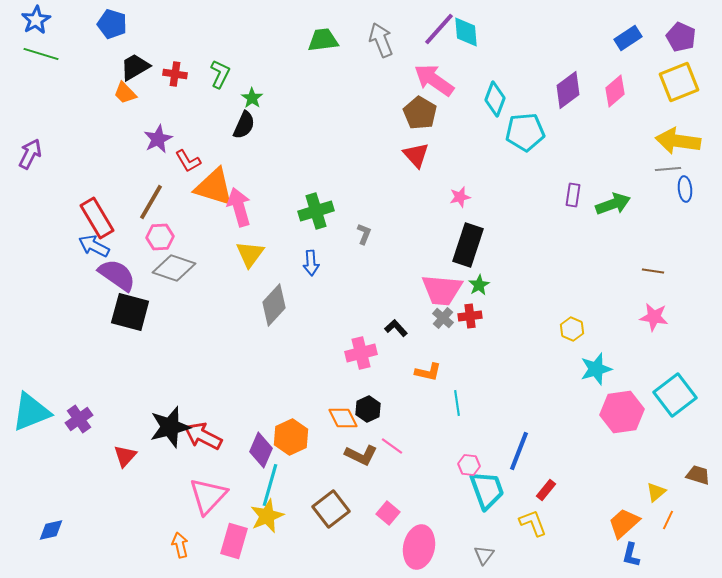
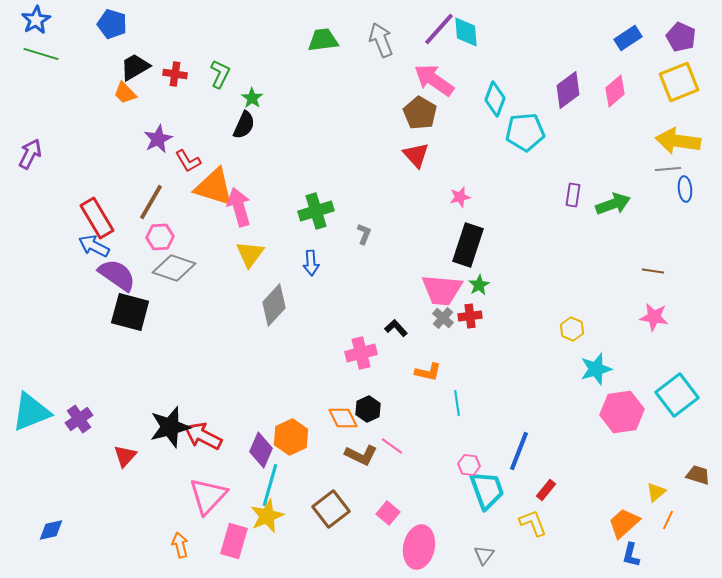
cyan square at (675, 395): moved 2 px right
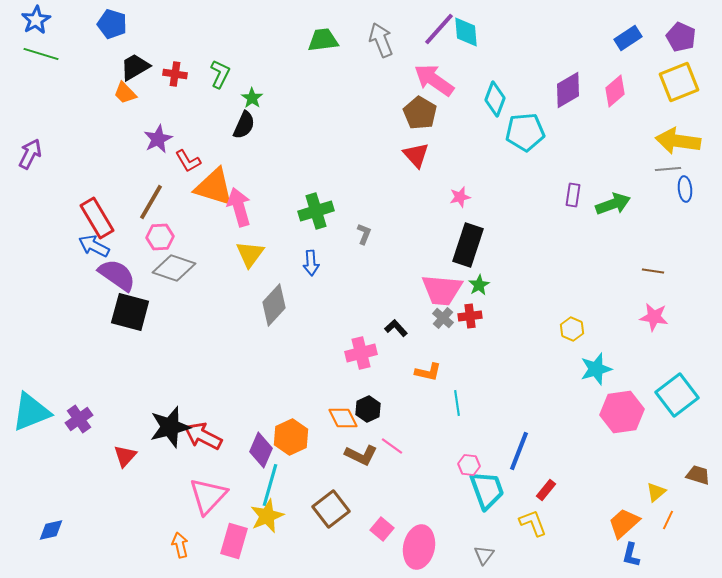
purple diamond at (568, 90): rotated 6 degrees clockwise
pink square at (388, 513): moved 6 px left, 16 px down
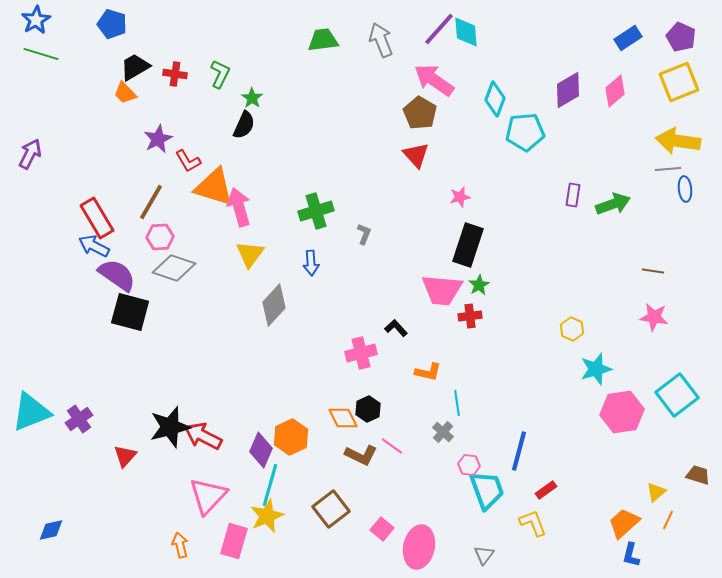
gray cross at (443, 318): moved 114 px down
blue line at (519, 451): rotated 6 degrees counterclockwise
red rectangle at (546, 490): rotated 15 degrees clockwise
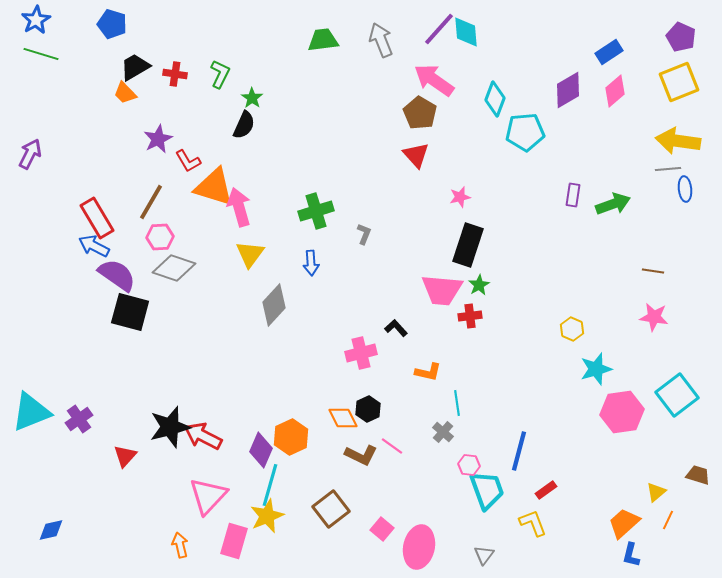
blue rectangle at (628, 38): moved 19 px left, 14 px down
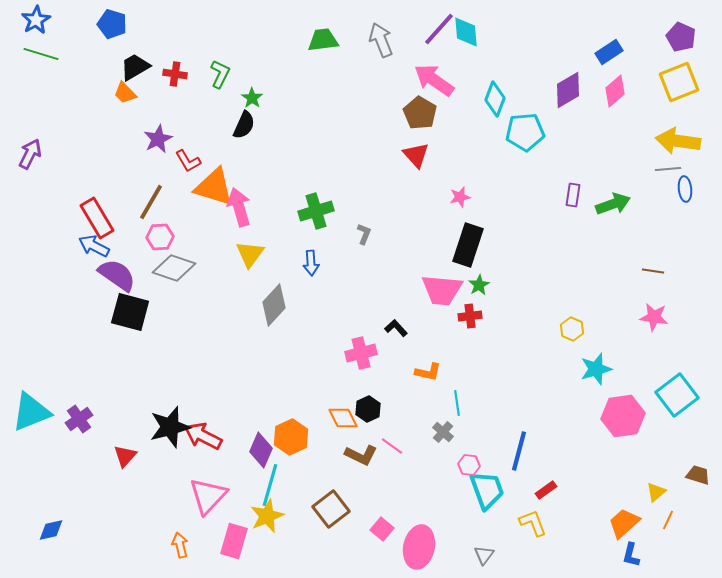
pink hexagon at (622, 412): moved 1 px right, 4 px down
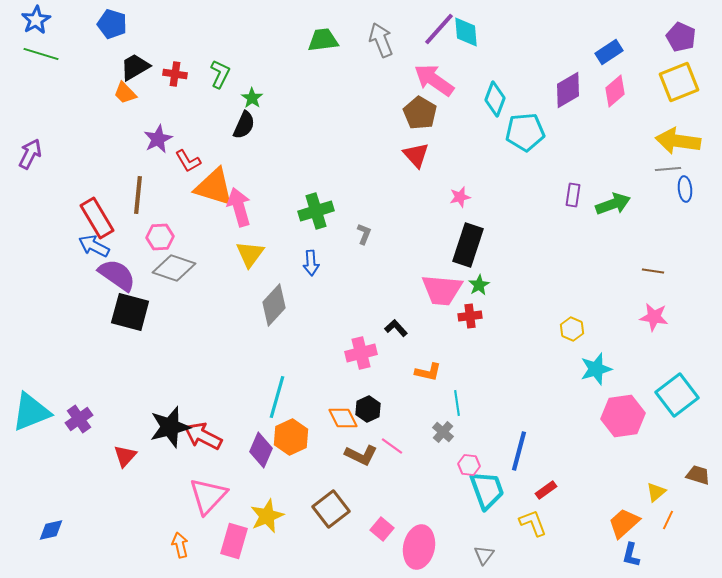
brown line at (151, 202): moved 13 px left, 7 px up; rotated 24 degrees counterclockwise
cyan line at (270, 485): moved 7 px right, 88 px up
